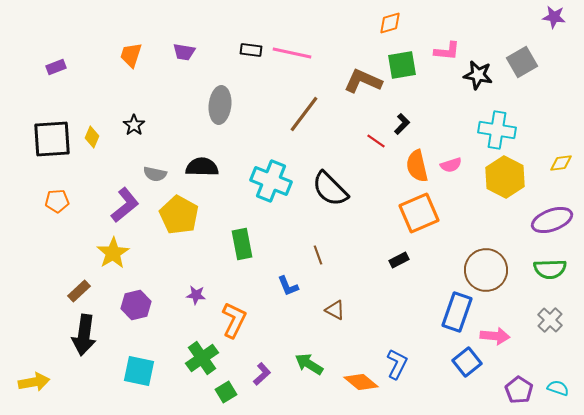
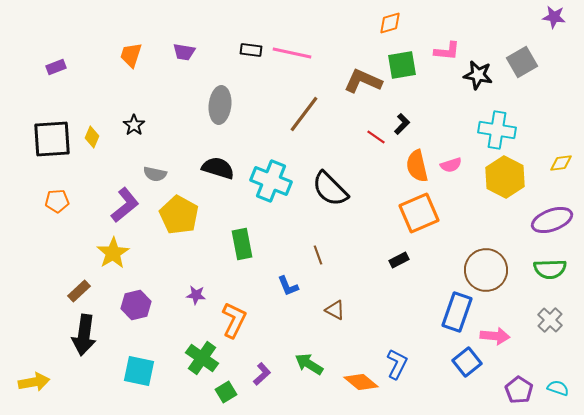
red line at (376, 141): moved 4 px up
black semicircle at (202, 167): moved 16 px right, 1 px down; rotated 16 degrees clockwise
green cross at (202, 358): rotated 20 degrees counterclockwise
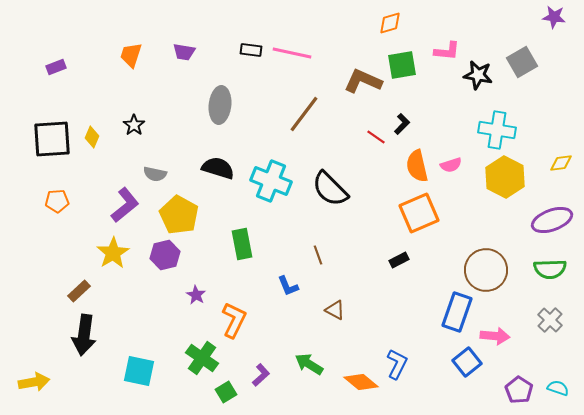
purple star at (196, 295): rotated 24 degrees clockwise
purple hexagon at (136, 305): moved 29 px right, 50 px up
purple L-shape at (262, 374): moved 1 px left, 1 px down
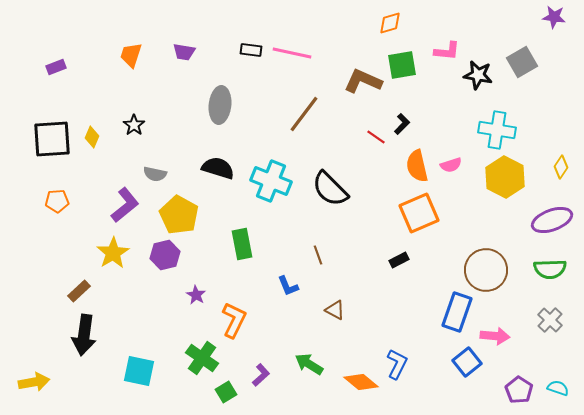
yellow diamond at (561, 163): moved 4 px down; rotated 50 degrees counterclockwise
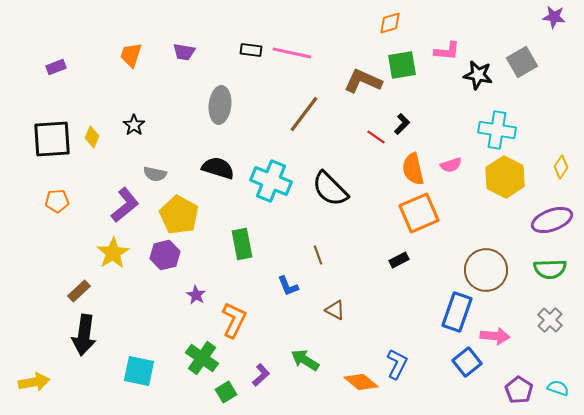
orange semicircle at (417, 166): moved 4 px left, 3 px down
green arrow at (309, 364): moved 4 px left, 4 px up
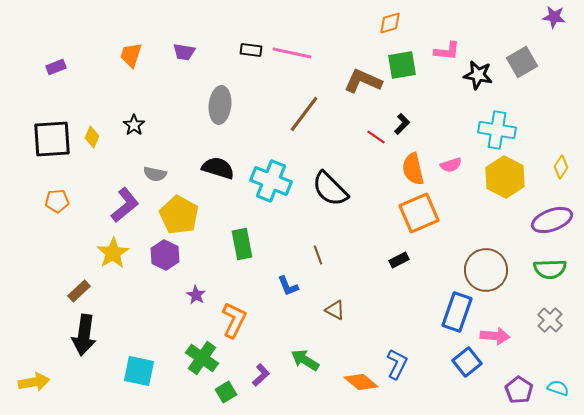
purple hexagon at (165, 255): rotated 20 degrees counterclockwise
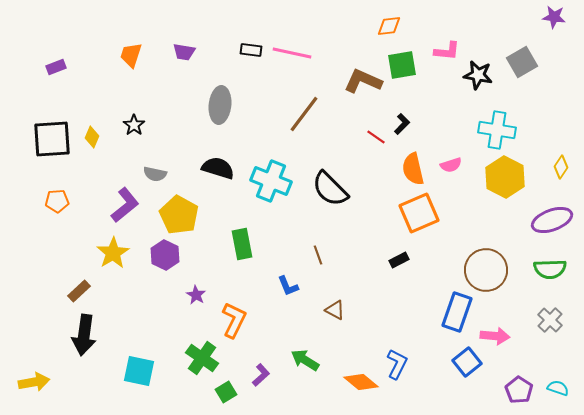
orange diamond at (390, 23): moved 1 px left, 3 px down; rotated 10 degrees clockwise
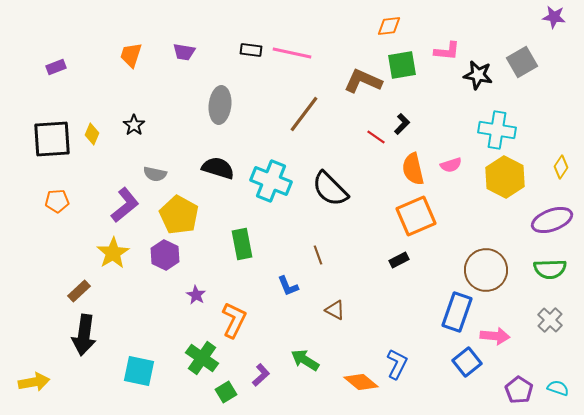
yellow diamond at (92, 137): moved 3 px up
orange square at (419, 213): moved 3 px left, 3 px down
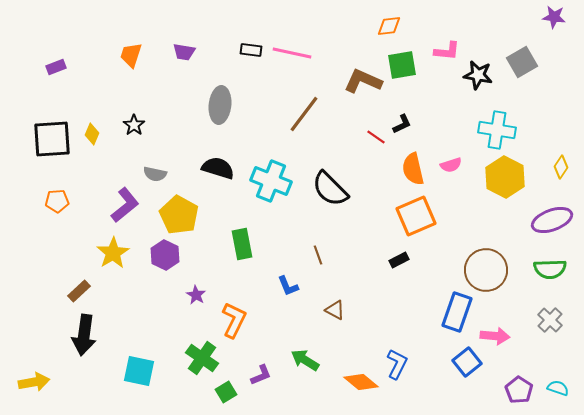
black L-shape at (402, 124): rotated 20 degrees clockwise
purple L-shape at (261, 375): rotated 20 degrees clockwise
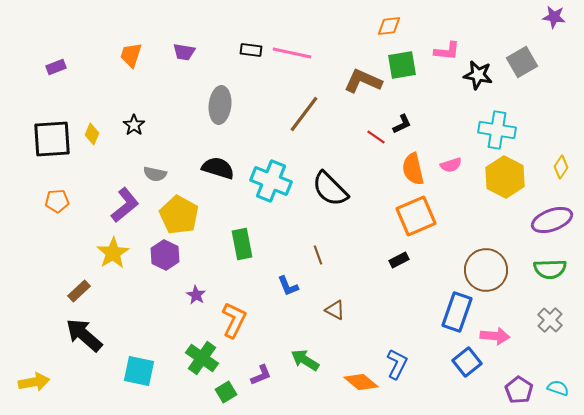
black arrow at (84, 335): rotated 123 degrees clockwise
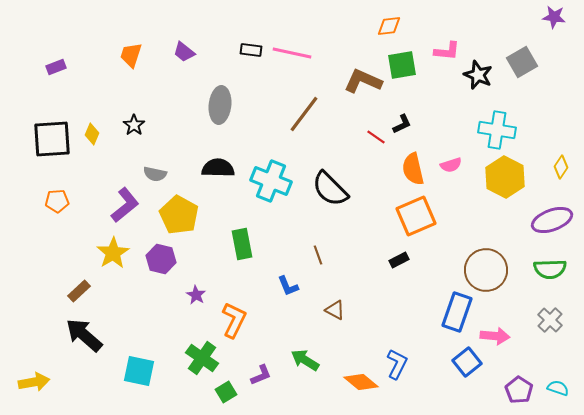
purple trapezoid at (184, 52): rotated 30 degrees clockwise
black star at (478, 75): rotated 12 degrees clockwise
black semicircle at (218, 168): rotated 16 degrees counterclockwise
purple hexagon at (165, 255): moved 4 px left, 4 px down; rotated 12 degrees counterclockwise
